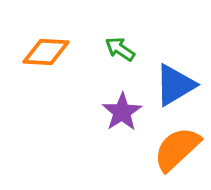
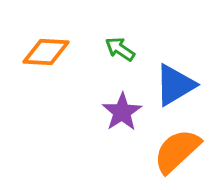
orange semicircle: moved 2 px down
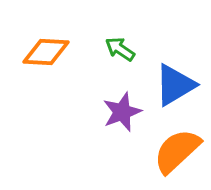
purple star: rotated 12 degrees clockwise
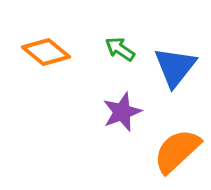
orange diamond: rotated 36 degrees clockwise
blue triangle: moved 18 px up; rotated 21 degrees counterclockwise
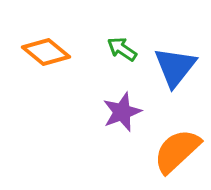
green arrow: moved 2 px right
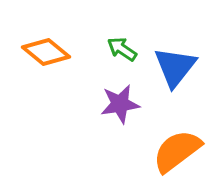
purple star: moved 2 px left, 8 px up; rotated 12 degrees clockwise
orange semicircle: rotated 6 degrees clockwise
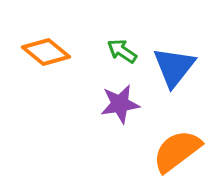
green arrow: moved 2 px down
blue triangle: moved 1 px left
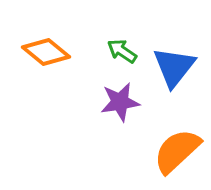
purple star: moved 2 px up
orange semicircle: rotated 6 degrees counterclockwise
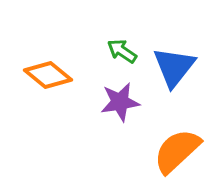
orange diamond: moved 2 px right, 23 px down
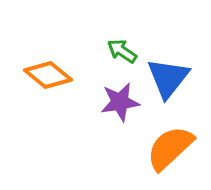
blue triangle: moved 6 px left, 11 px down
orange semicircle: moved 7 px left, 3 px up
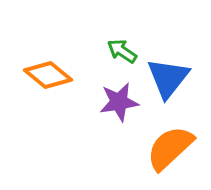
purple star: moved 1 px left
